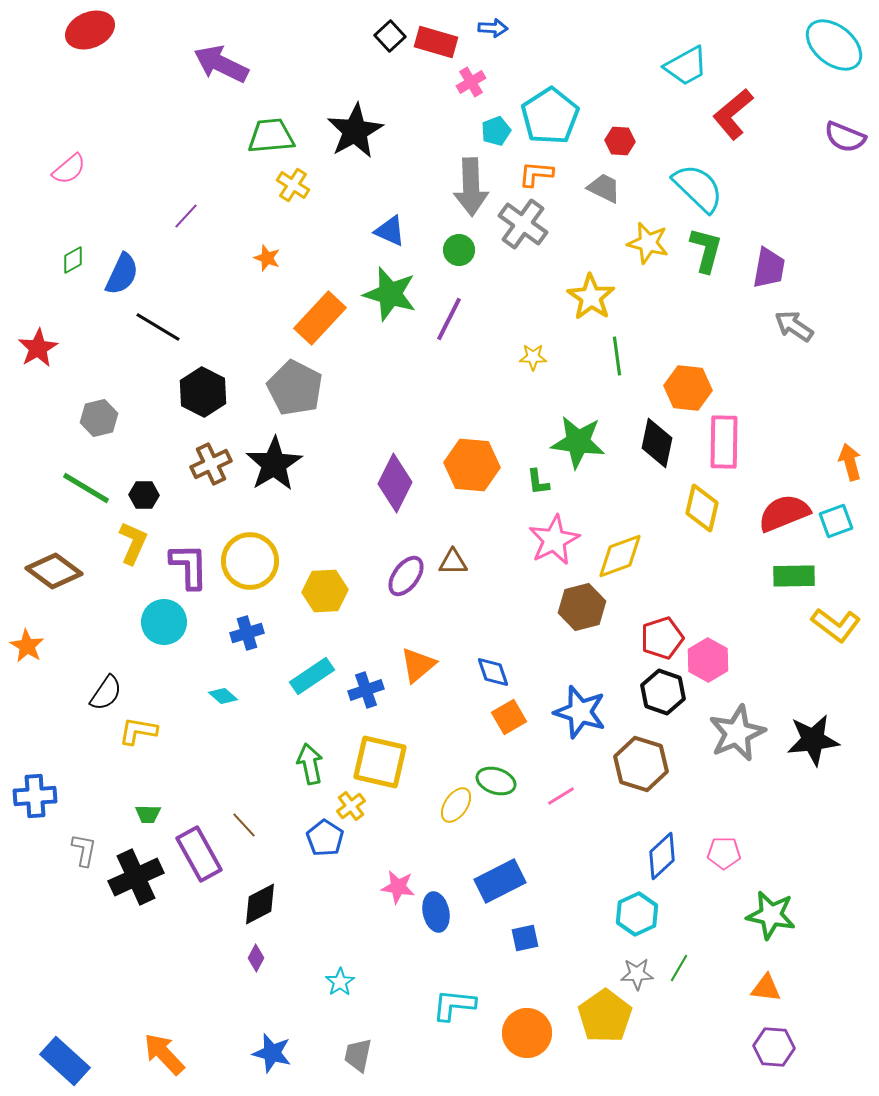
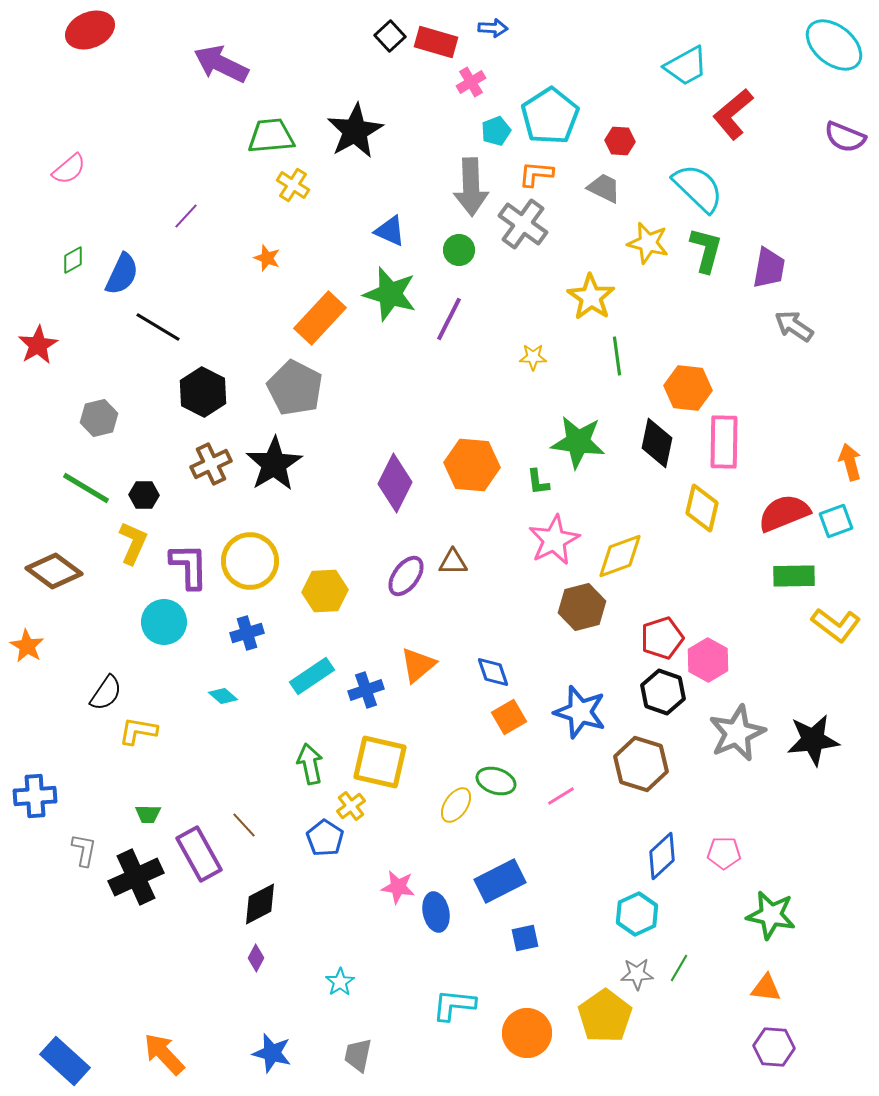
red star at (38, 348): moved 3 px up
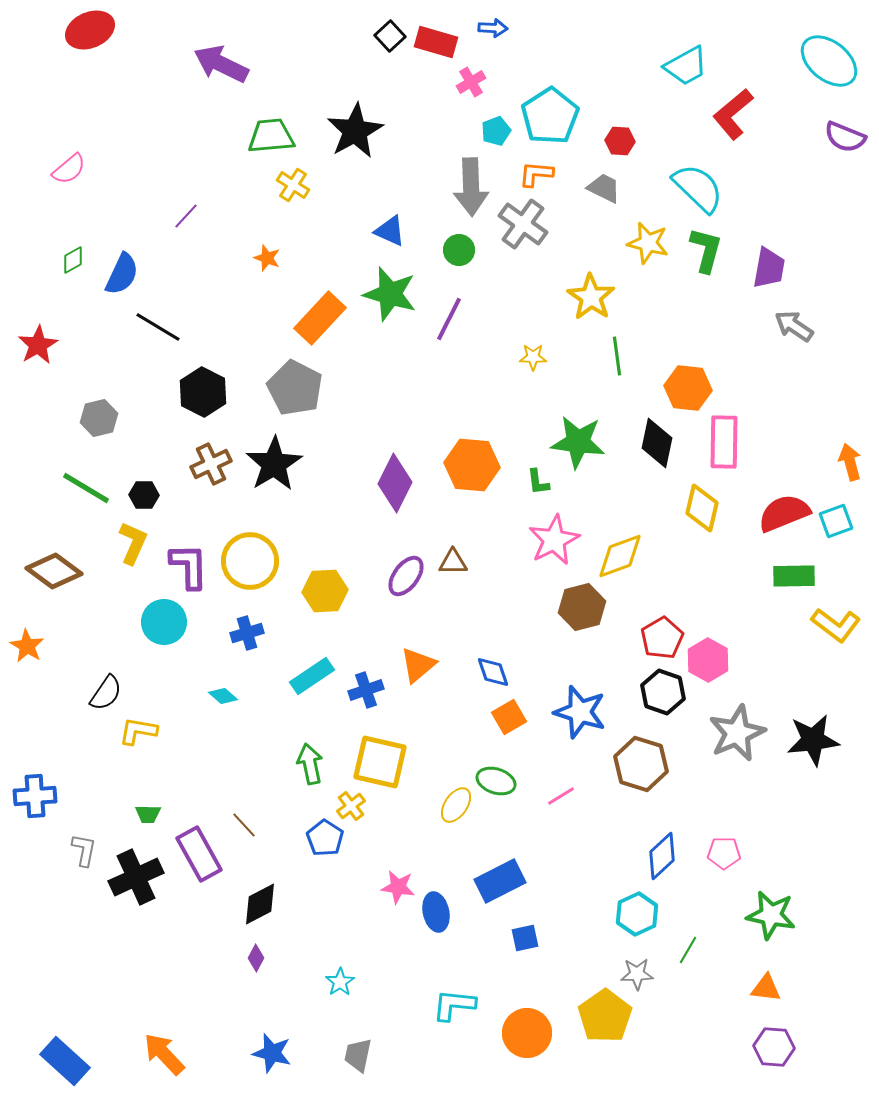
cyan ellipse at (834, 45): moved 5 px left, 16 px down
red pentagon at (662, 638): rotated 12 degrees counterclockwise
green line at (679, 968): moved 9 px right, 18 px up
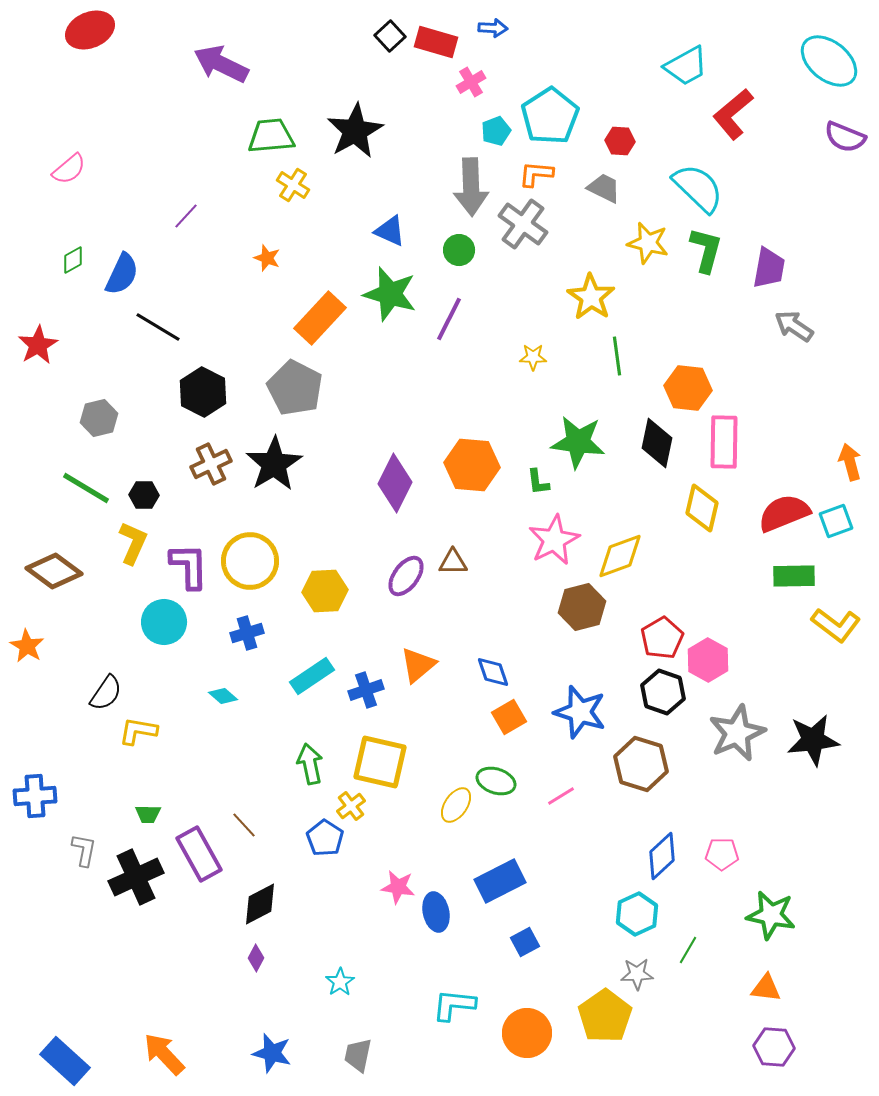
pink pentagon at (724, 853): moved 2 px left, 1 px down
blue square at (525, 938): moved 4 px down; rotated 16 degrees counterclockwise
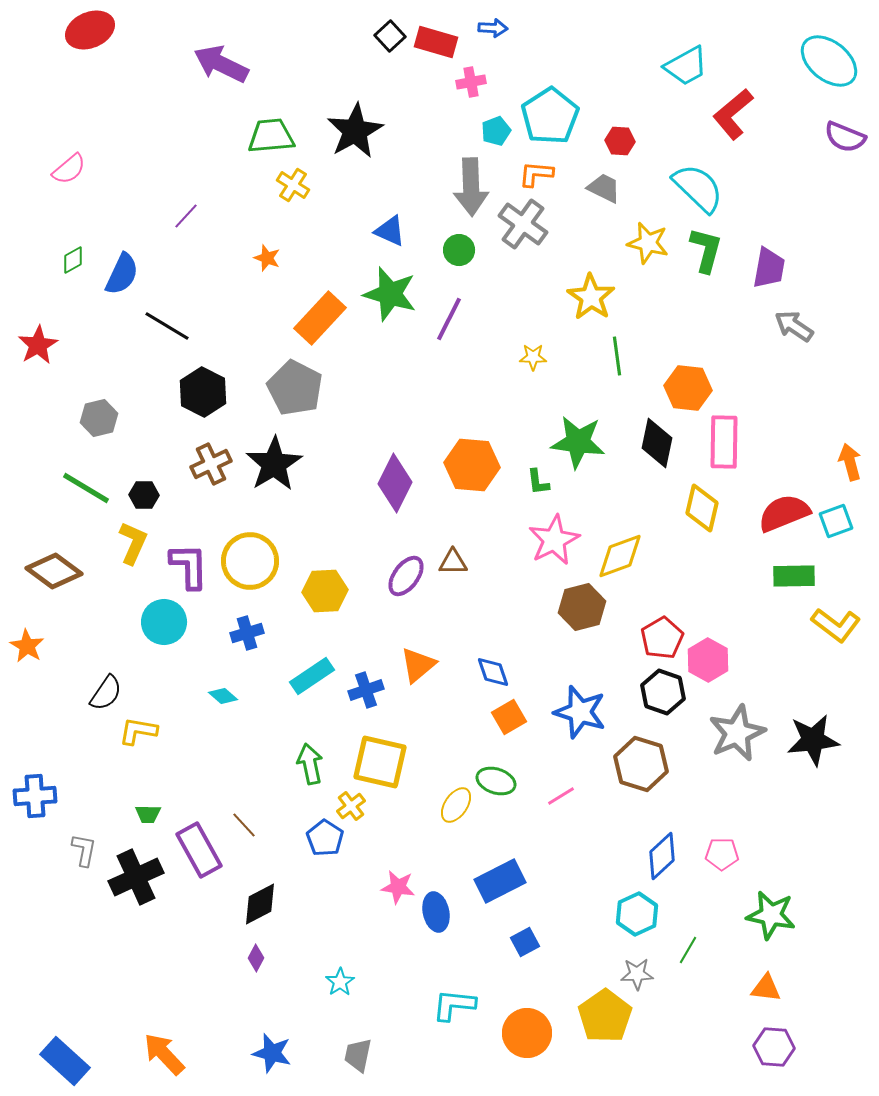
pink cross at (471, 82): rotated 20 degrees clockwise
black line at (158, 327): moved 9 px right, 1 px up
purple rectangle at (199, 854): moved 4 px up
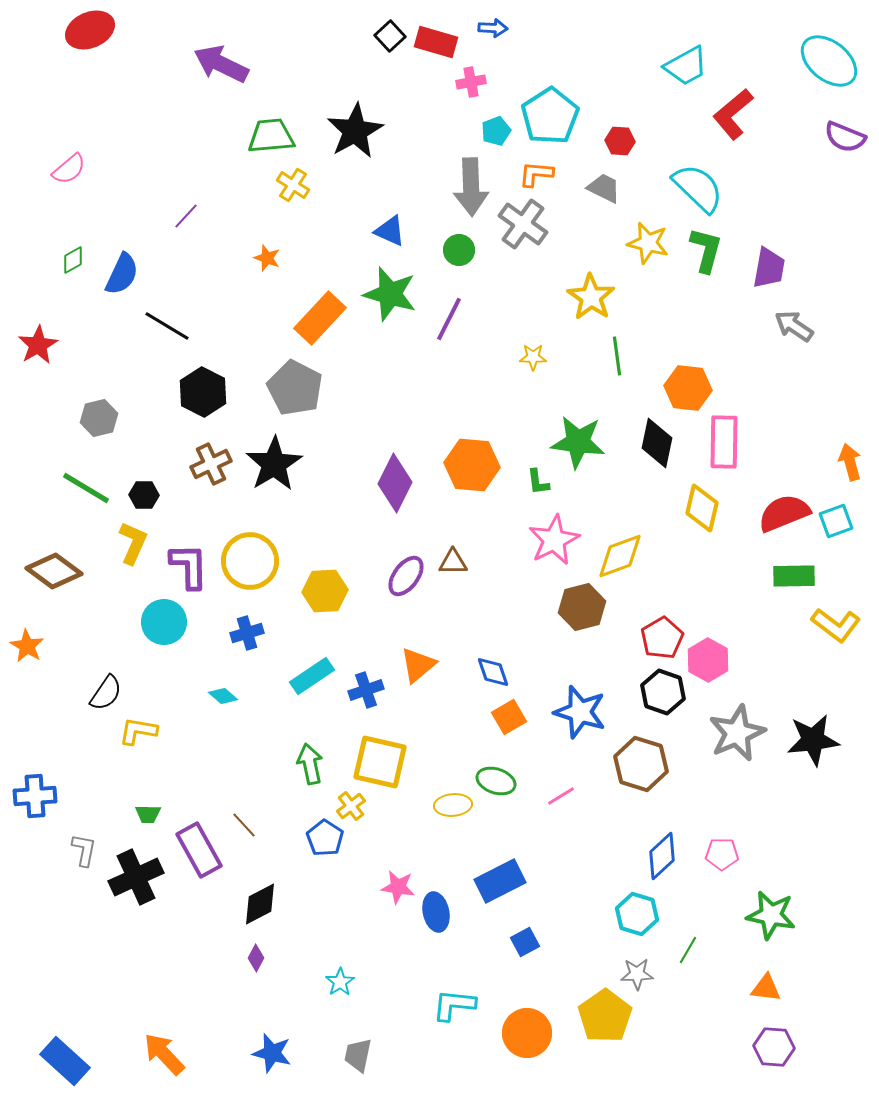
yellow ellipse at (456, 805): moved 3 px left; rotated 51 degrees clockwise
cyan hexagon at (637, 914): rotated 18 degrees counterclockwise
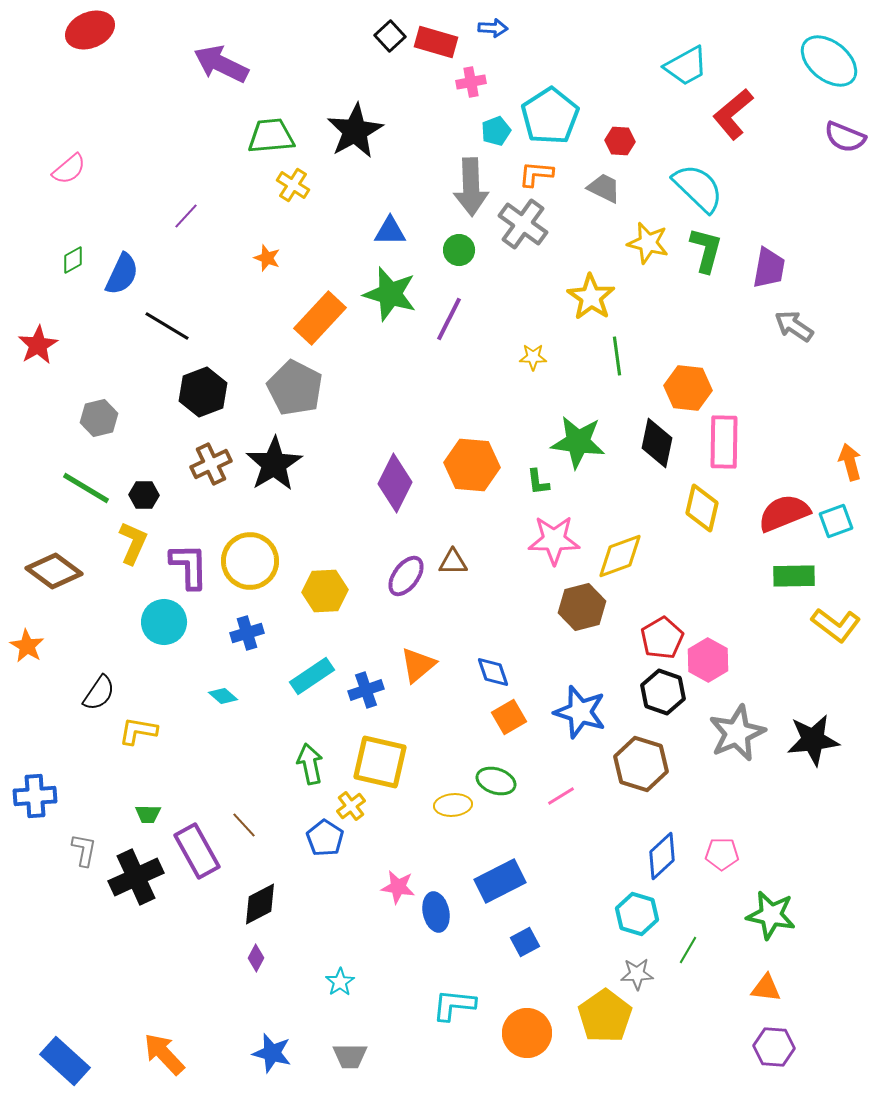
blue triangle at (390, 231): rotated 24 degrees counterclockwise
black hexagon at (203, 392): rotated 12 degrees clockwise
pink star at (554, 540): rotated 27 degrees clockwise
black semicircle at (106, 693): moved 7 px left
purple rectangle at (199, 850): moved 2 px left, 1 px down
gray trapezoid at (358, 1055): moved 8 px left, 1 px down; rotated 102 degrees counterclockwise
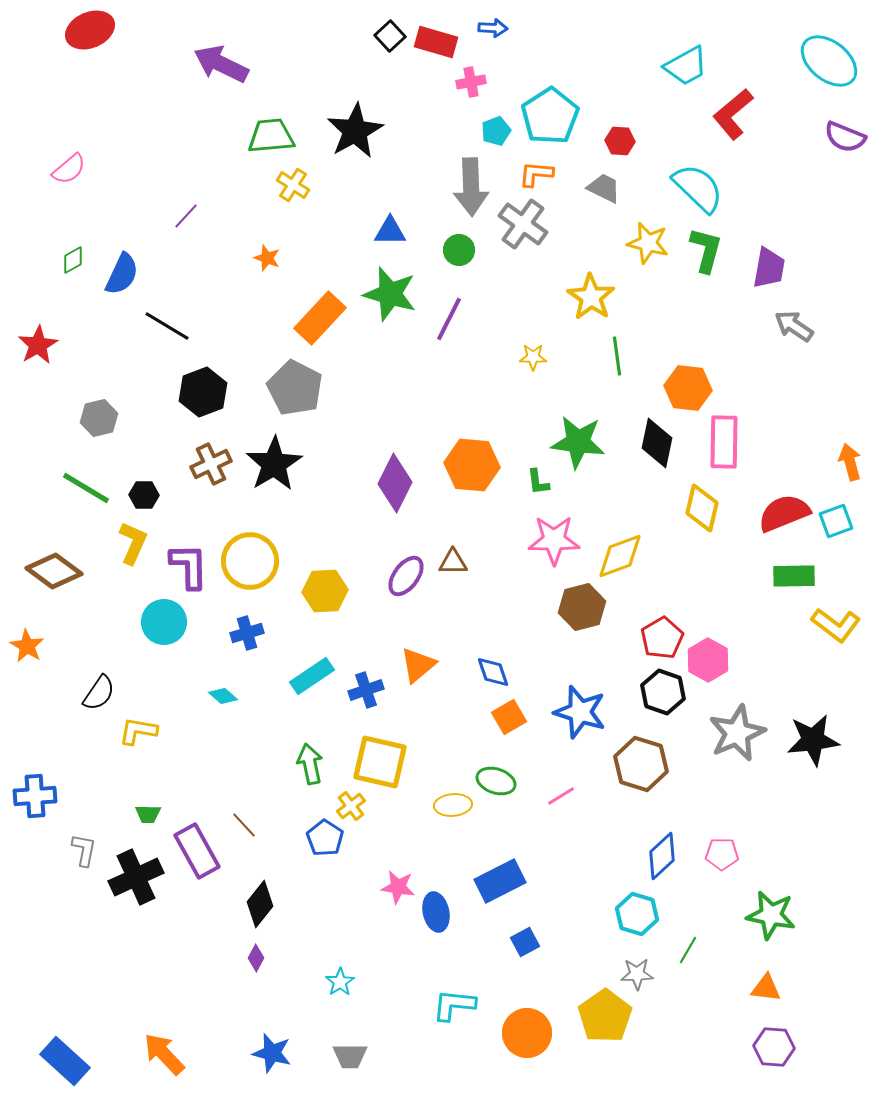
black diamond at (260, 904): rotated 24 degrees counterclockwise
